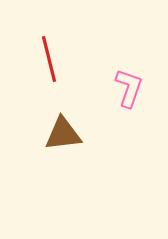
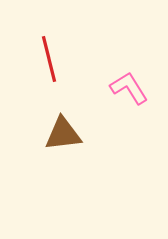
pink L-shape: rotated 51 degrees counterclockwise
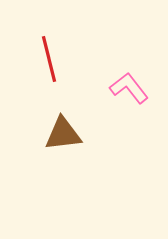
pink L-shape: rotated 6 degrees counterclockwise
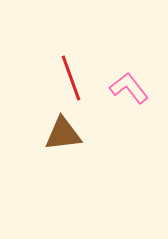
red line: moved 22 px right, 19 px down; rotated 6 degrees counterclockwise
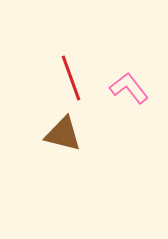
brown triangle: rotated 21 degrees clockwise
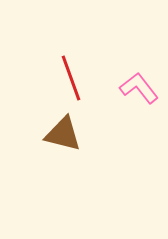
pink L-shape: moved 10 px right
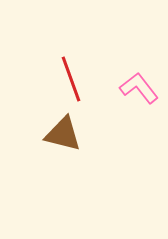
red line: moved 1 px down
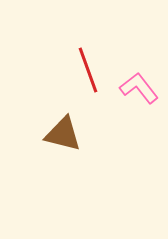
red line: moved 17 px right, 9 px up
